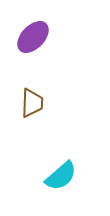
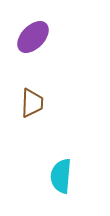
cyan semicircle: rotated 136 degrees clockwise
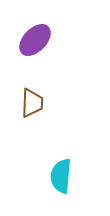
purple ellipse: moved 2 px right, 3 px down
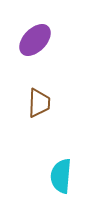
brown trapezoid: moved 7 px right
